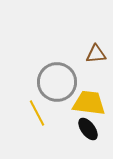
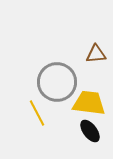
black ellipse: moved 2 px right, 2 px down
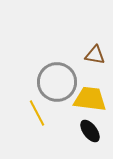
brown triangle: moved 1 px left, 1 px down; rotated 15 degrees clockwise
yellow trapezoid: moved 1 px right, 4 px up
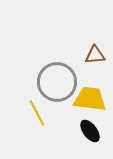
brown triangle: rotated 15 degrees counterclockwise
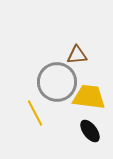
brown triangle: moved 18 px left
yellow trapezoid: moved 1 px left, 2 px up
yellow line: moved 2 px left
